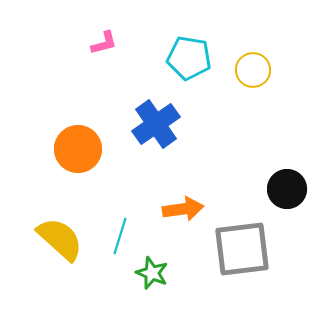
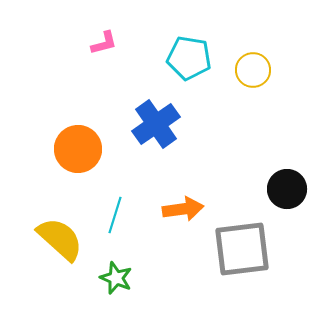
cyan line: moved 5 px left, 21 px up
green star: moved 36 px left, 5 px down
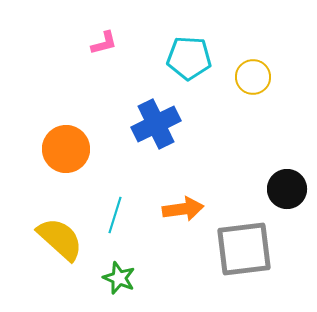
cyan pentagon: rotated 6 degrees counterclockwise
yellow circle: moved 7 px down
blue cross: rotated 9 degrees clockwise
orange circle: moved 12 px left
gray square: moved 2 px right
green star: moved 3 px right
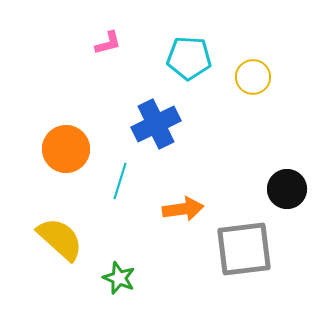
pink L-shape: moved 4 px right
cyan line: moved 5 px right, 34 px up
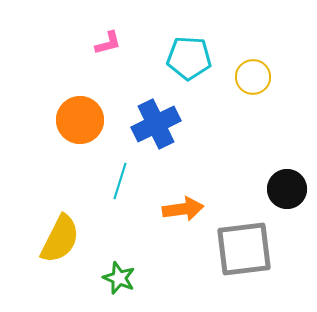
orange circle: moved 14 px right, 29 px up
yellow semicircle: rotated 75 degrees clockwise
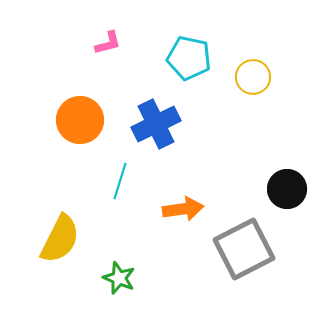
cyan pentagon: rotated 9 degrees clockwise
gray square: rotated 20 degrees counterclockwise
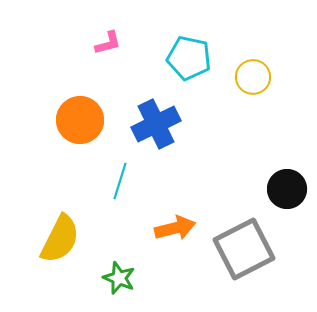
orange arrow: moved 8 px left, 19 px down; rotated 6 degrees counterclockwise
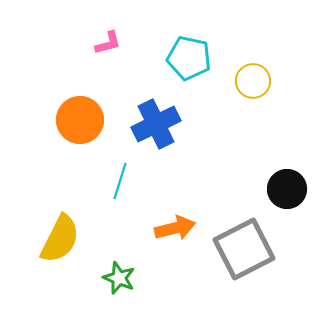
yellow circle: moved 4 px down
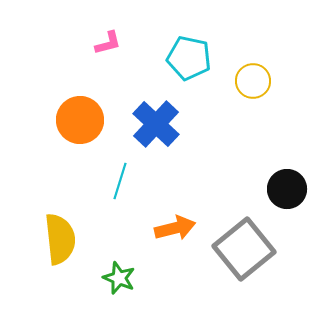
blue cross: rotated 21 degrees counterclockwise
yellow semicircle: rotated 33 degrees counterclockwise
gray square: rotated 12 degrees counterclockwise
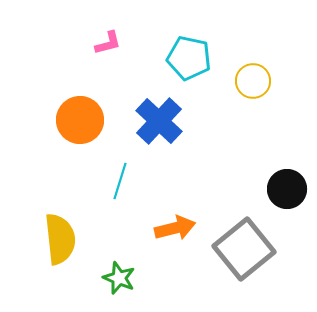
blue cross: moved 3 px right, 3 px up
